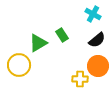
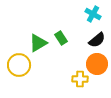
green rectangle: moved 1 px left, 3 px down
orange circle: moved 1 px left, 2 px up
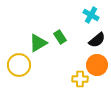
cyan cross: moved 2 px left, 1 px down
green rectangle: moved 1 px left, 1 px up
orange circle: moved 1 px down
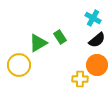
cyan cross: moved 2 px right, 3 px down
